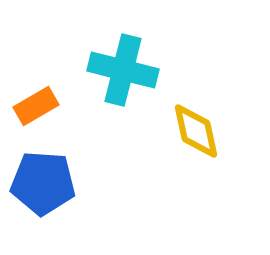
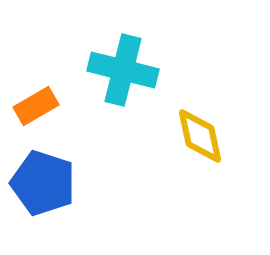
yellow diamond: moved 4 px right, 5 px down
blue pentagon: rotated 14 degrees clockwise
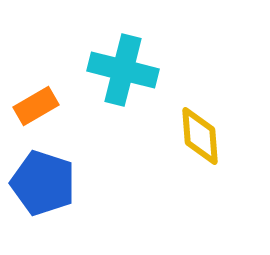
yellow diamond: rotated 8 degrees clockwise
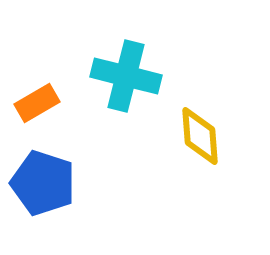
cyan cross: moved 3 px right, 6 px down
orange rectangle: moved 1 px right, 3 px up
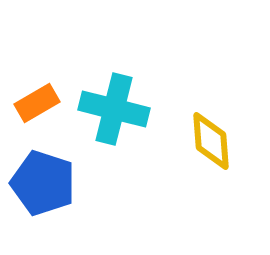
cyan cross: moved 12 px left, 33 px down
yellow diamond: moved 11 px right, 5 px down
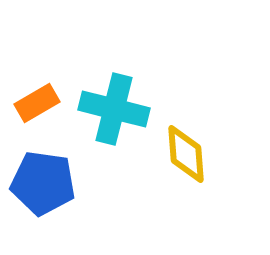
yellow diamond: moved 25 px left, 13 px down
blue pentagon: rotated 10 degrees counterclockwise
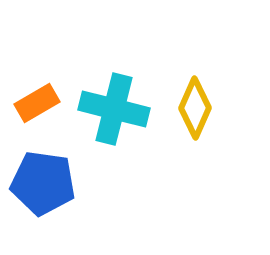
yellow diamond: moved 9 px right, 46 px up; rotated 28 degrees clockwise
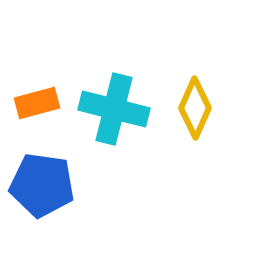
orange rectangle: rotated 15 degrees clockwise
blue pentagon: moved 1 px left, 2 px down
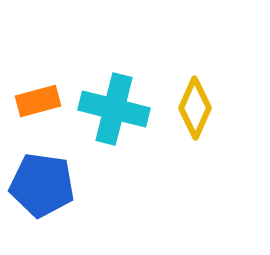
orange rectangle: moved 1 px right, 2 px up
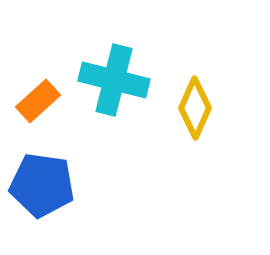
orange rectangle: rotated 27 degrees counterclockwise
cyan cross: moved 29 px up
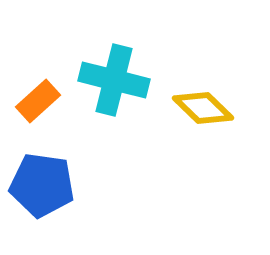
yellow diamond: moved 8 px right; rotated 70 degrees counterclockwise
